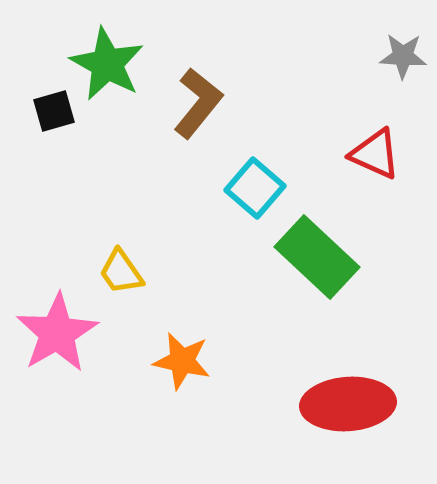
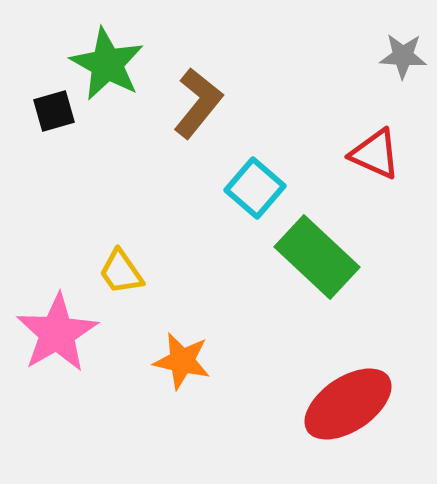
red ellipse: rotated 30 degrees counterclockwise
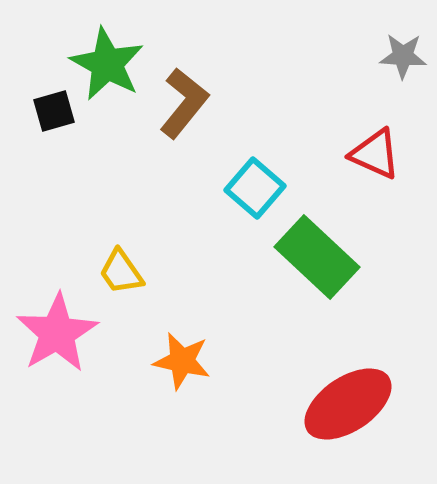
brown L-shape: moved 14 px left
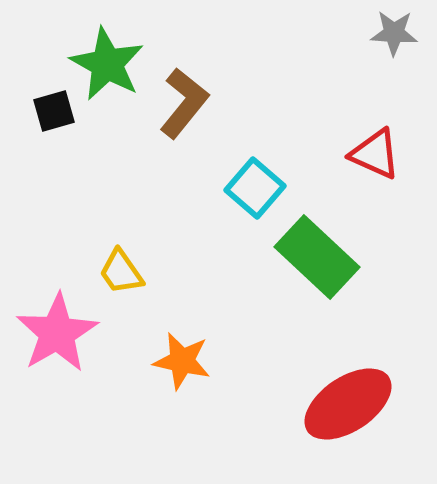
gray star: moved 9 px left, 23 px up
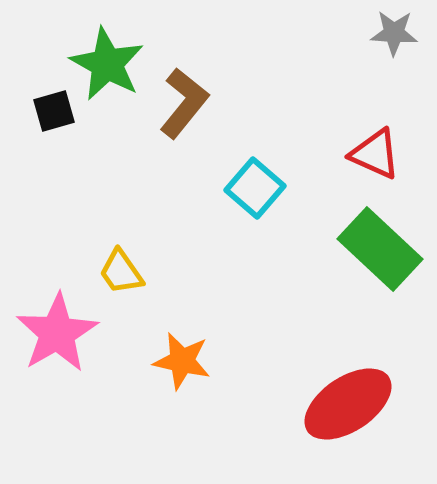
green rectangle: moved 63 px right, 8 px up
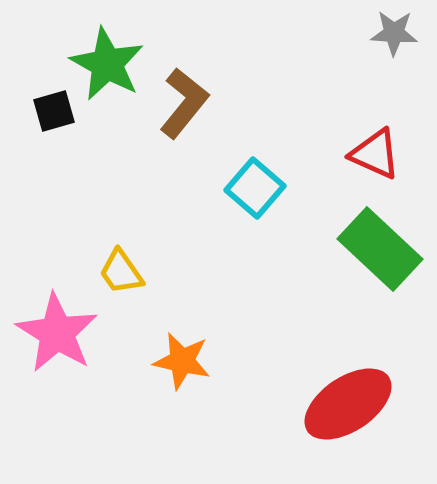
pink star: rotated 10 degrees counterclockwise
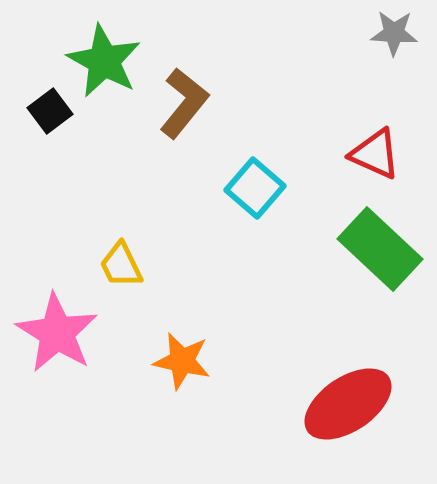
green star: moved 3 px left, 3 px up
black square: moved 4 px left; rotated 21 degrees counterclockwise
yellow trapezoid: moved 7 px up; rotated 9 degrees clockwise
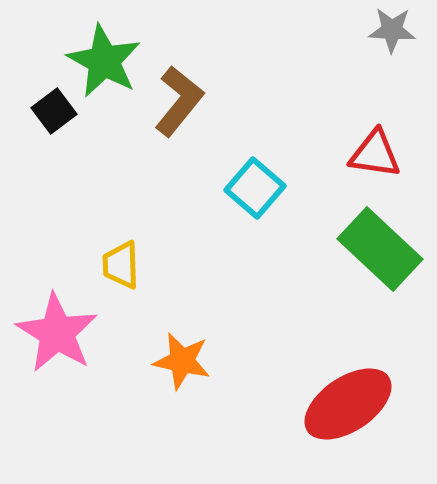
gray star: moved 2 px left, 3 px up
brown L-shape: moved 5 px left, 2 px up
black square: moved 4 px right
red triangle: rotated 16 degrees counterclockwise
yellow trapezoid: rotated 24 degrees clockwise
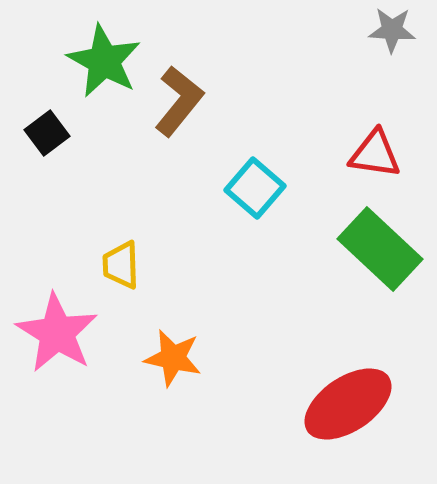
black square: moved 7 px left, 22 px down
orange star: moved 9 px left, 3 px up
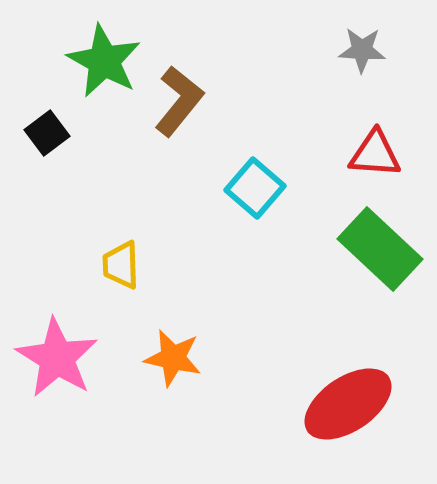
gray star: moved 30 px left, 20 px down
red triangle: rotated 4 degrees counterclockwise
pink star: moved 25 px down
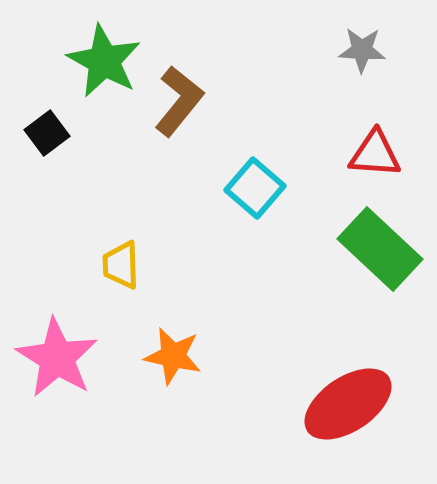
orange star: moved 2 px up
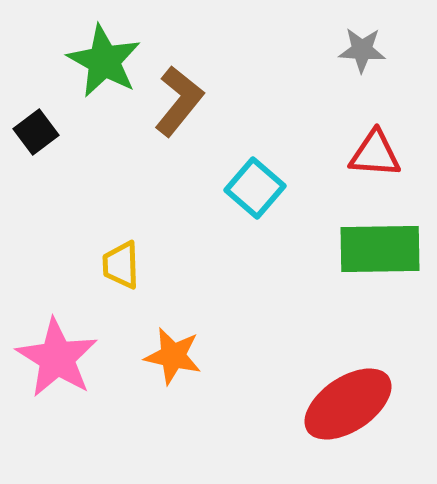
black square: moved 11 px left, 1 px up
green rectangle: rotated 44 degrees counterclockwise
